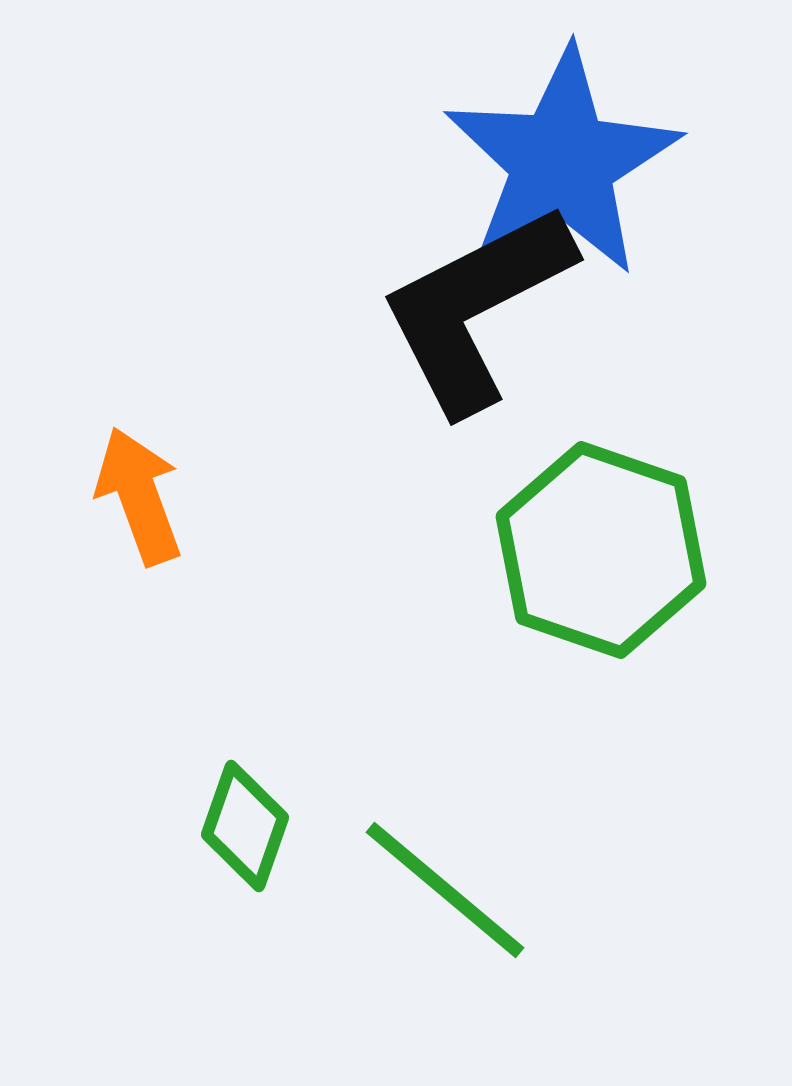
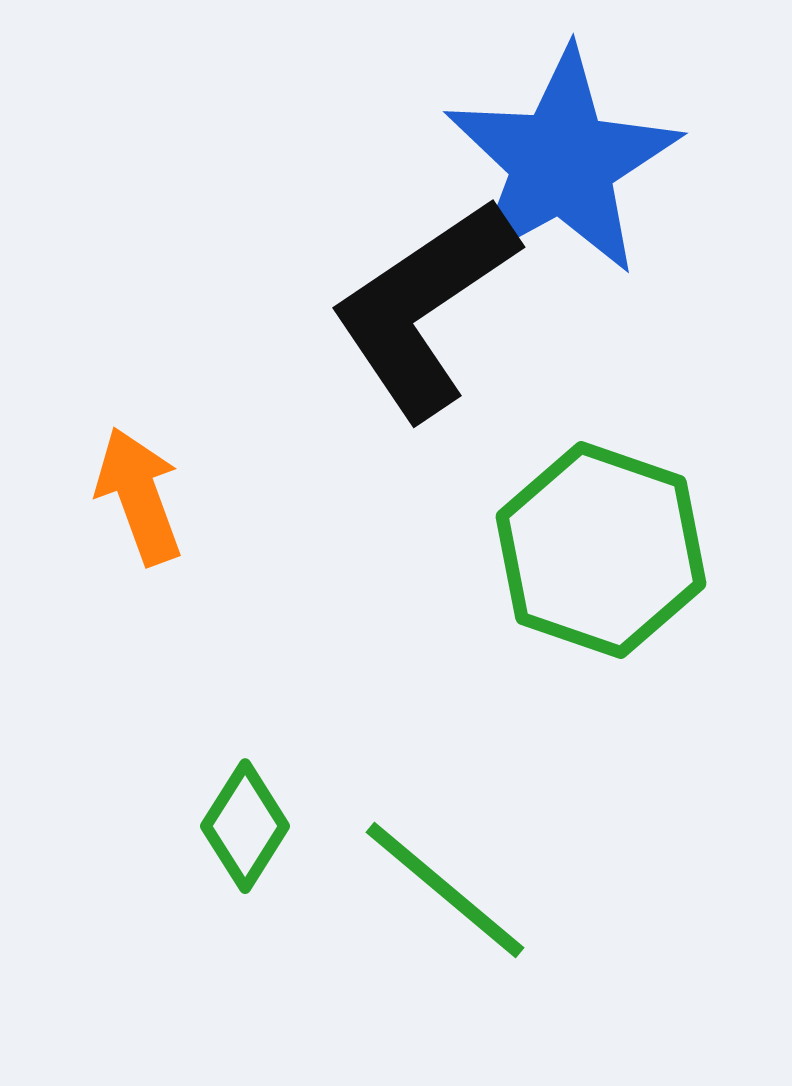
black L-shape: moved 52 px left; rotated 7 degrees counterclockwise
green diamond: rotated 13 degrees clockwise
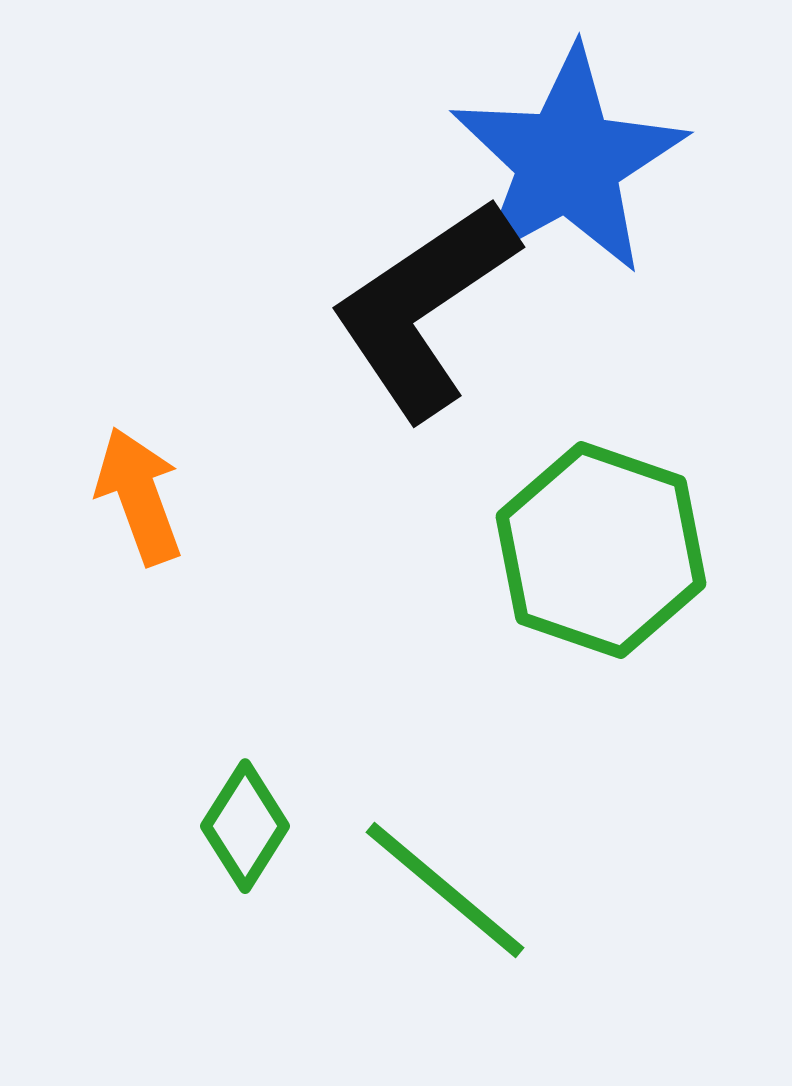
blue star: moved 6 px right, 1 px up
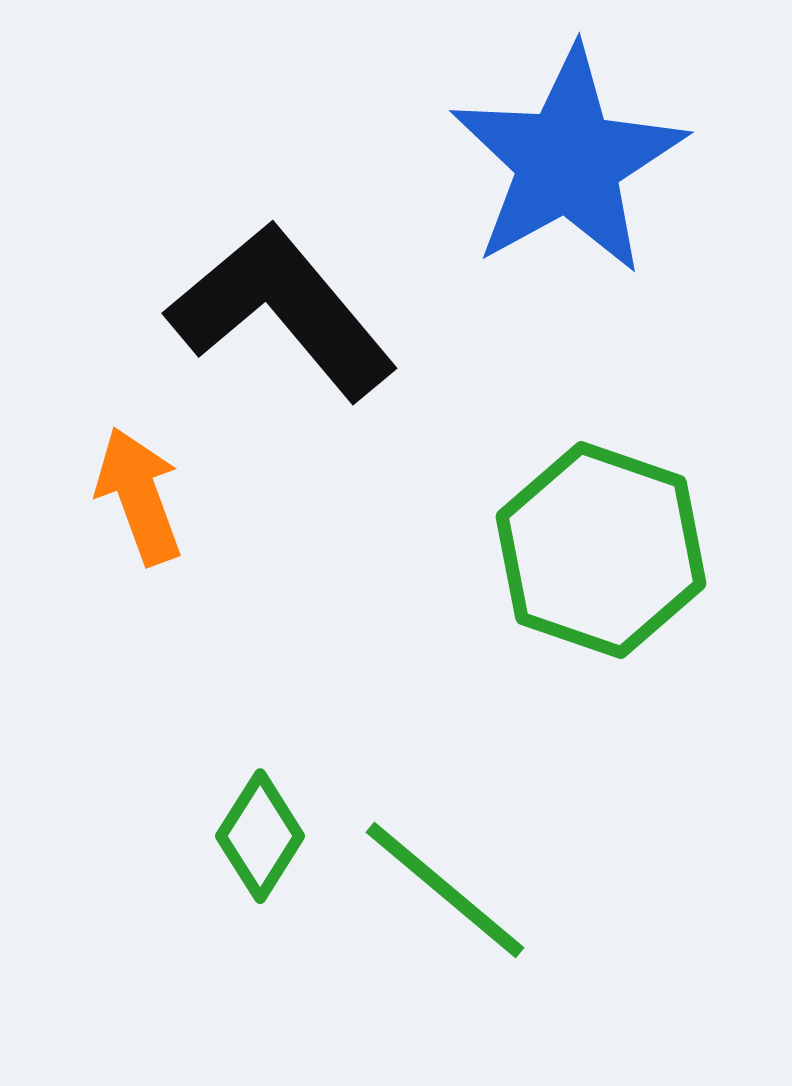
black L-shape: moved 142 px left, 3 px down; rotated 84 degrees clockwise
green diamond: moved 15 px right, 10 px down
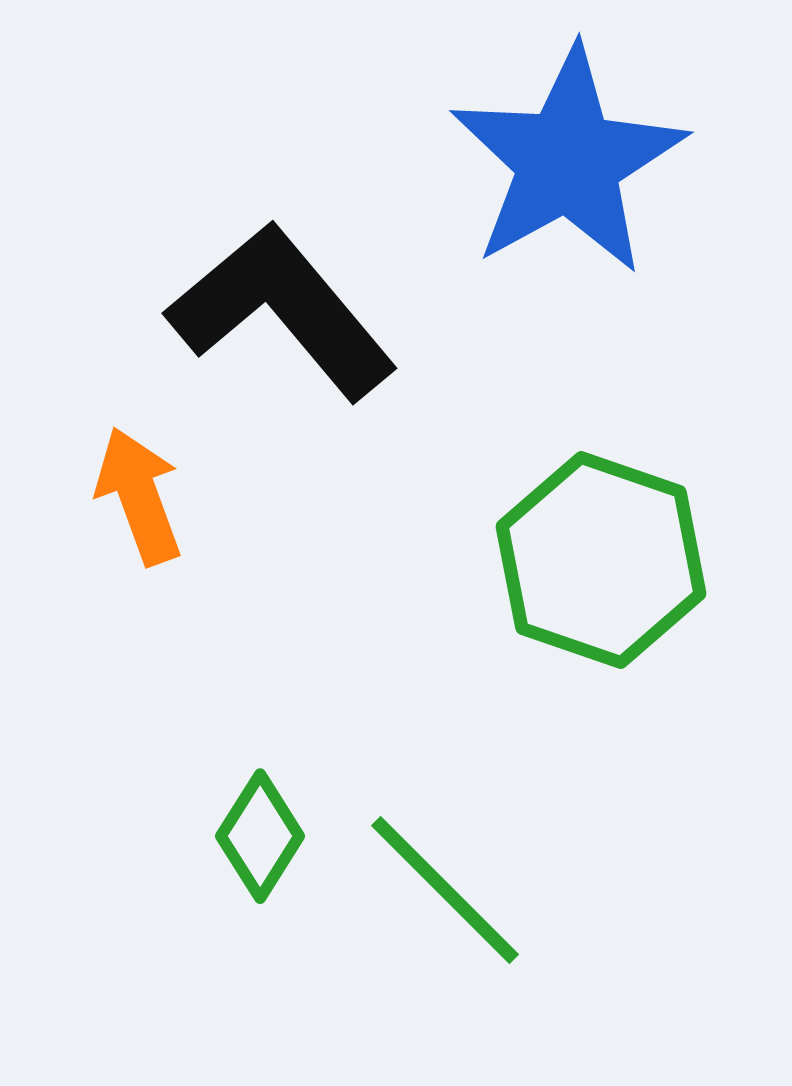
green hexagon: moved 10 px down
green line: rotated 5 degrees clockwise
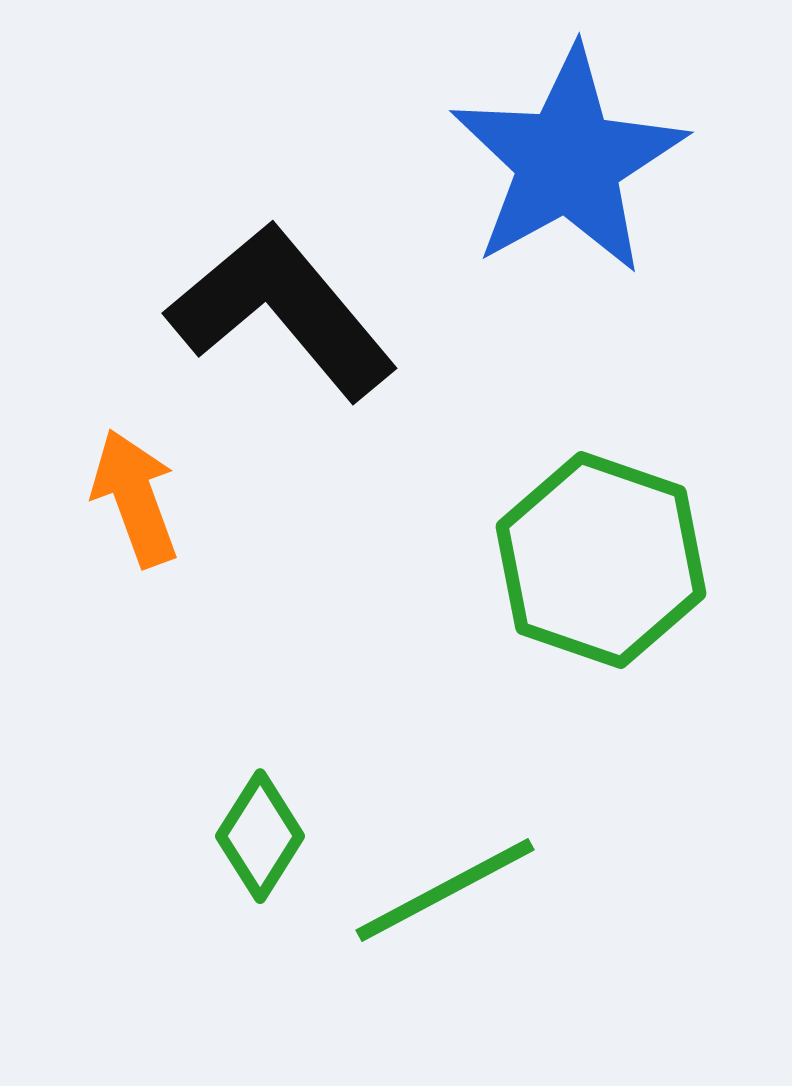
orange arrow: moved 4 px left, 2 px down
green line: rotated 73 degrees counterclockwise
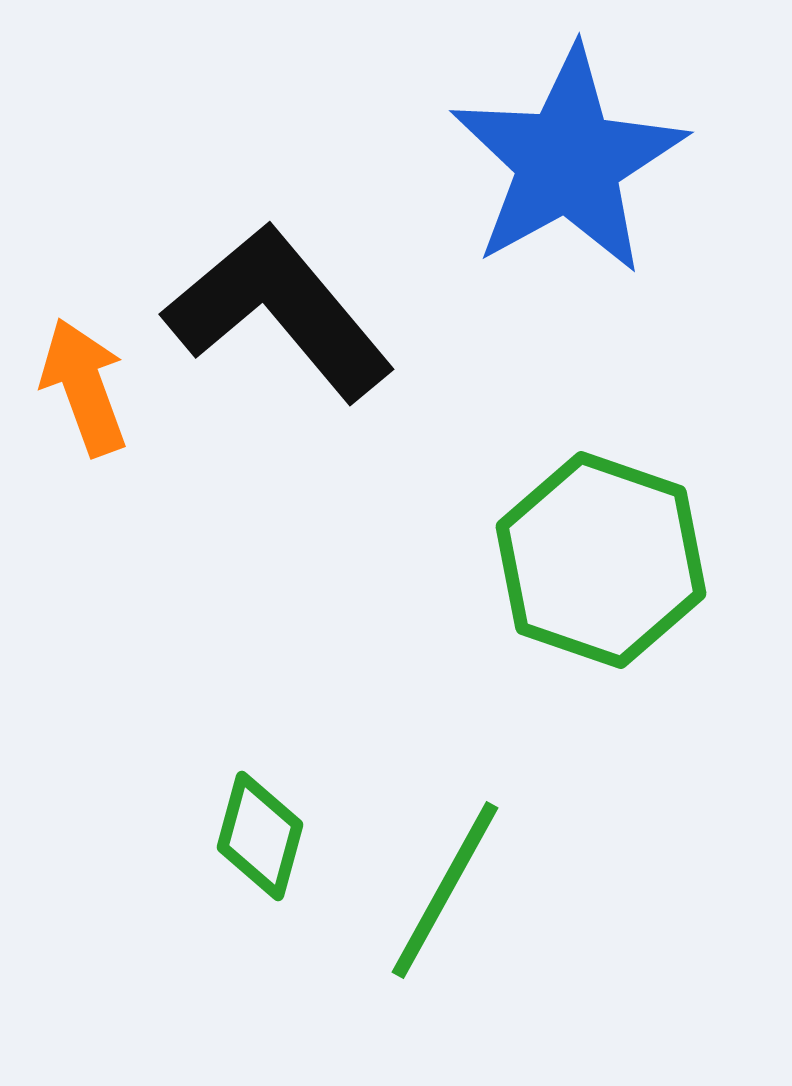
black L-shape: moved 3 px left, 1 px down
orange arrow: moved 51 px left, 111 px up
green diamond: rotated 17 degrees counterclockwise
green line: rotated 33 degrees counterclockwise
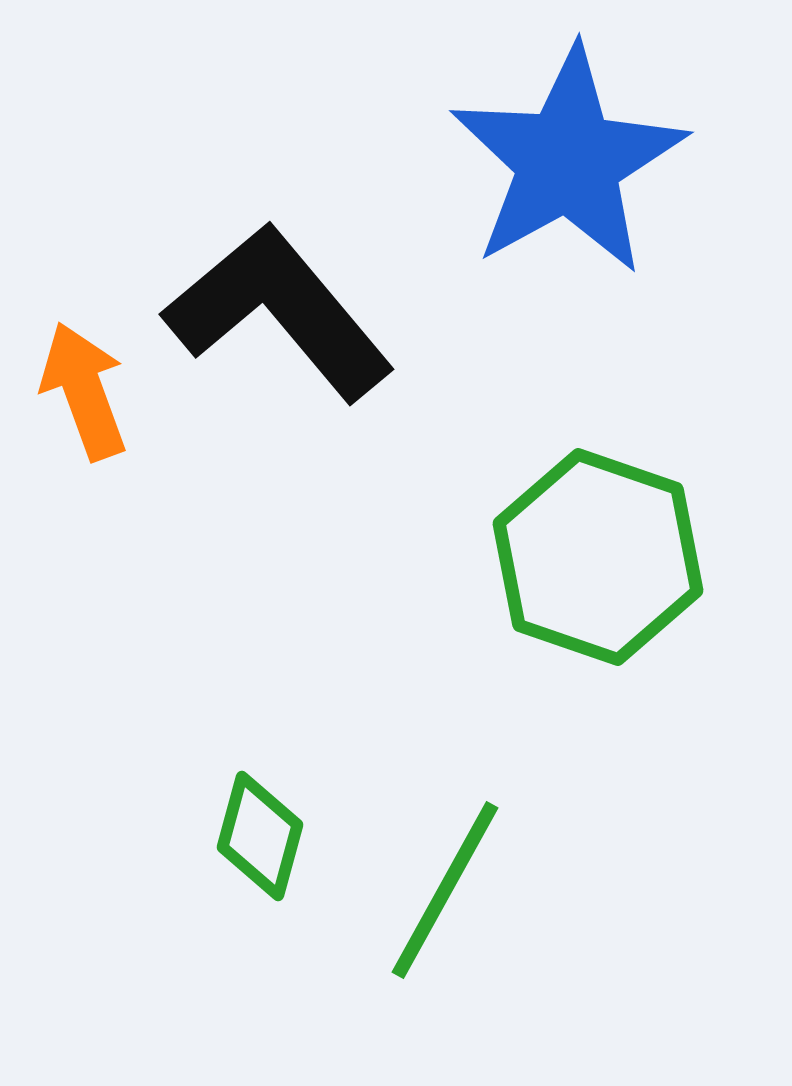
orange arrow: moved 4 px down
green hexagon: moved 3 px left, 3 px up
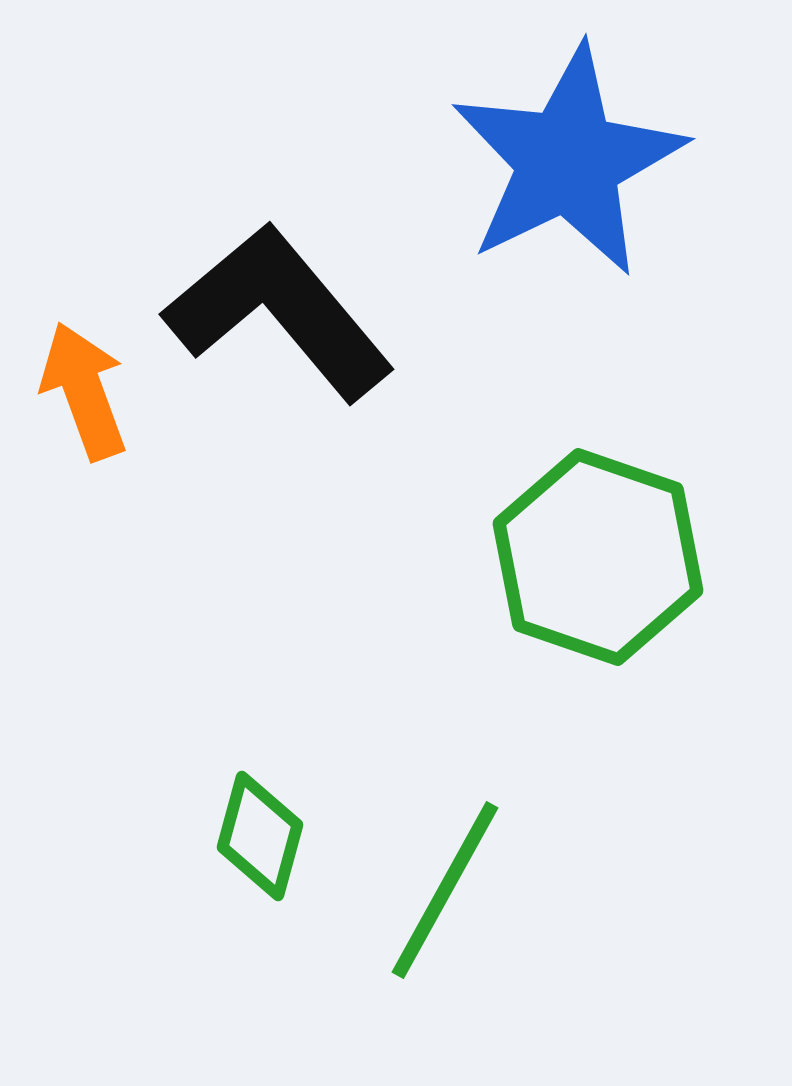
blue star: rotated 3 degrees clockwise
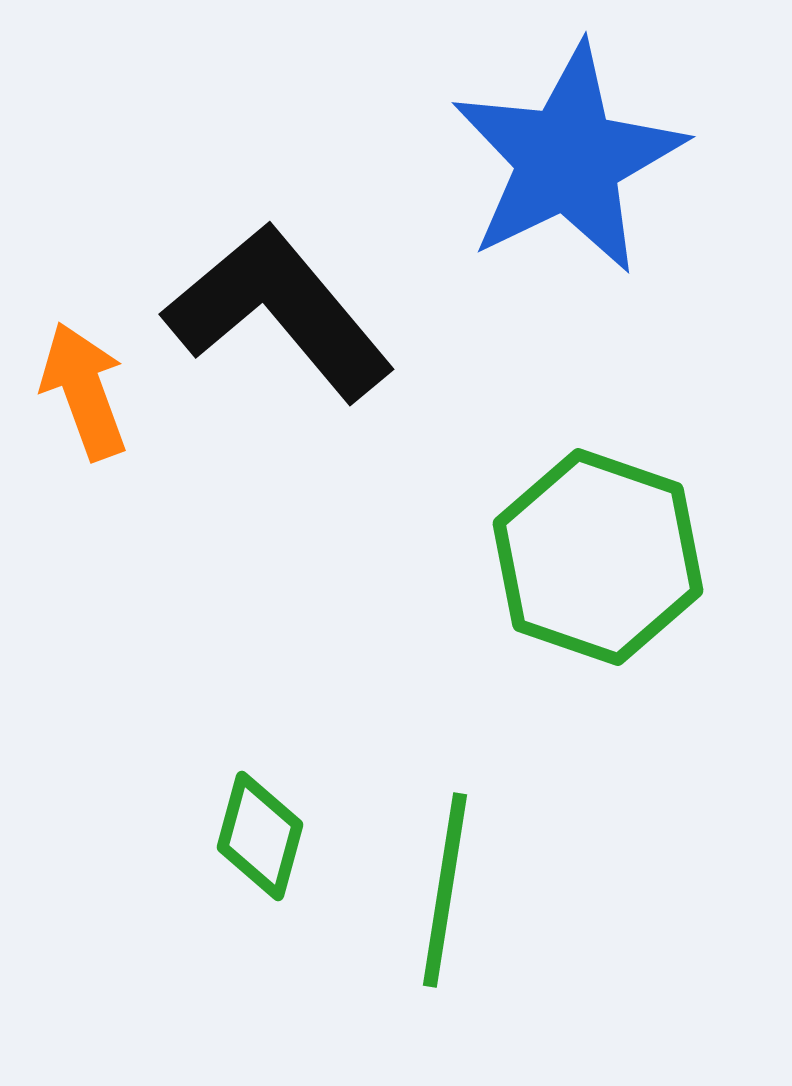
blue star: moved 2 px up
green line: rotated 20 degrees counterclockwise
